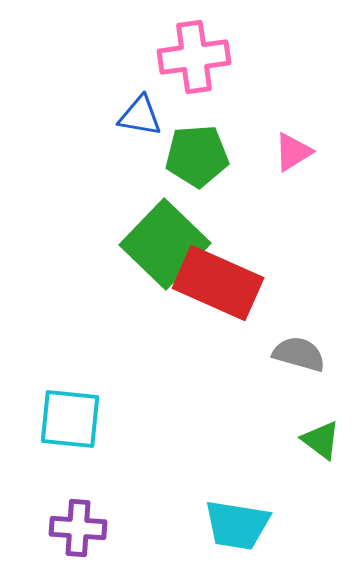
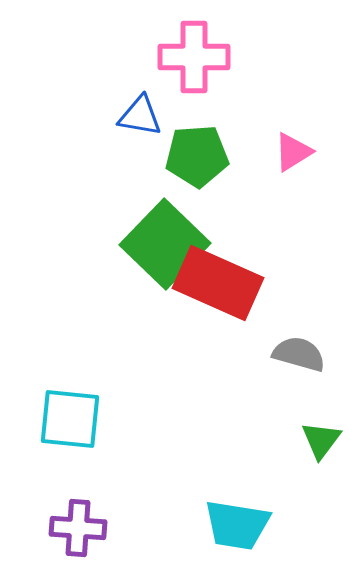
pink cross: rotated 8 degrees clockwise
green triangle: rotated 30 degrees clockwise
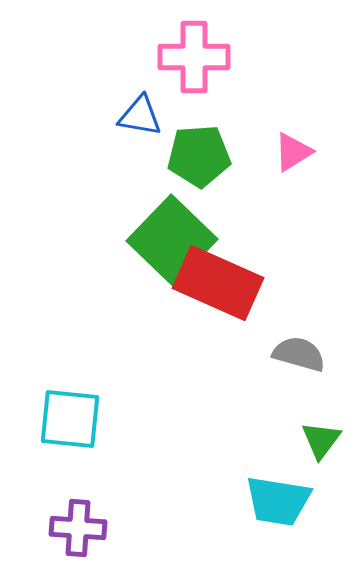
green pentagon: moved 2 px right
green square: moved 7 px right, 4 px up
cyan trapezoid: moved 41 px right, 24 px up
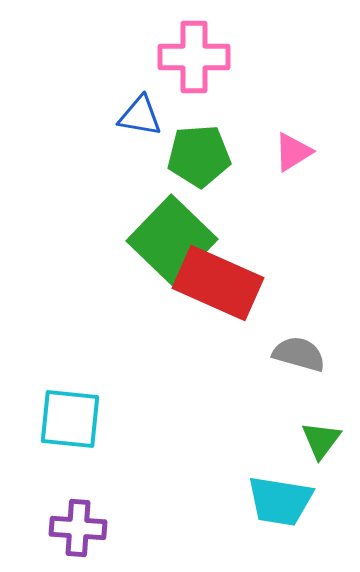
cyan trapezoid: moved 2 px right
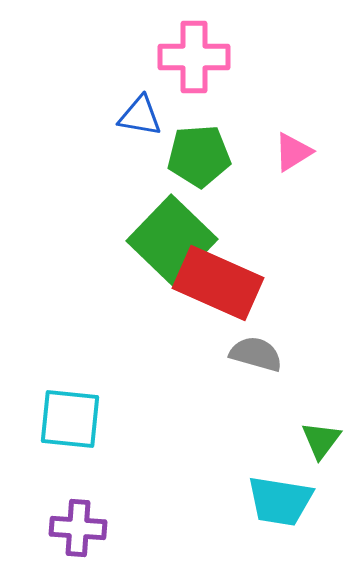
gray semicircle: moved 43 px left
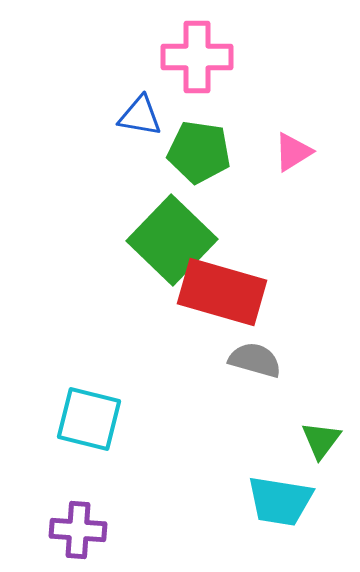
pink cross: moved 3 px right
green pentagon: moved 4 px up; rotated 12 degrees clockwise
red rectangle: moved 4 px right, 9 px down; rotated 8 degrees counterclockwise
gray semicircle: moved 1 px left, 6 px down
cyan square: moved 19 px right; rotated 8 degrees clockwise
purple cross: moved 2 px down
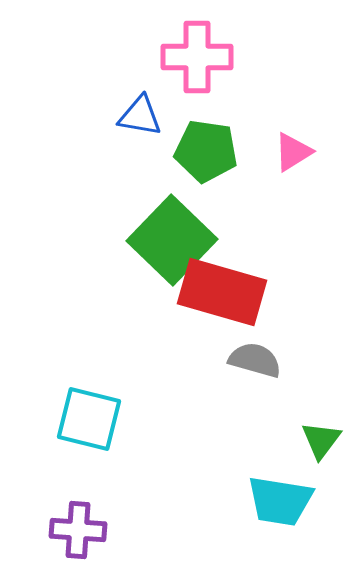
green pentagon: moved 7 px right, 1 px up
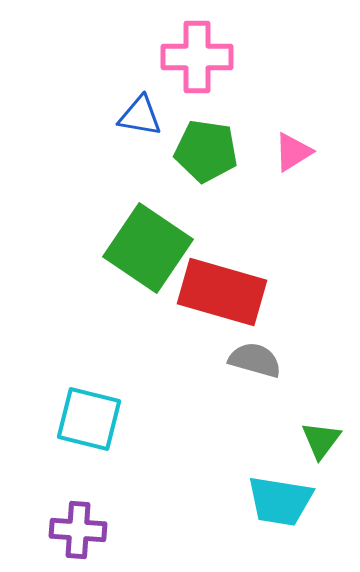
green square: moved 24 px left, 8 px down; rotated 10 degrees counterclockwise
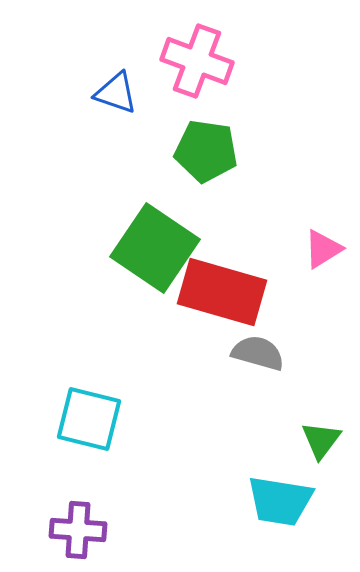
pink cross: moved 4 px down; rotated 20 degrees clockwise
blue triangle: moved 24 px left, 23 px up; rotated 9 degrees clockwise
pink triangle: moved 30 px right, 97 px down
green square: moved 7 px right
gray semicircle: moved 3 px right, 7 px up
